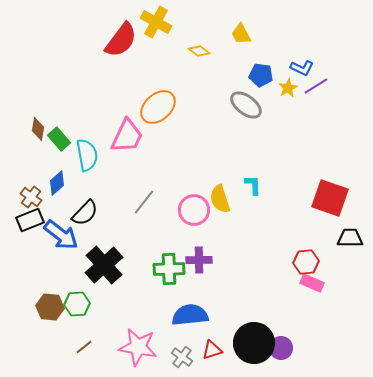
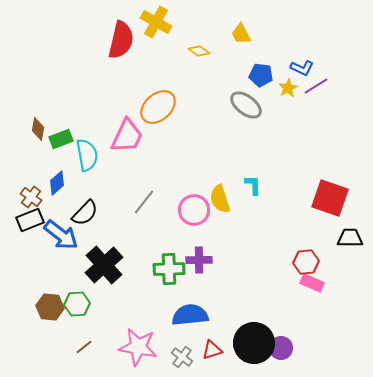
red semicircle: rotated 24 degrees counterclockwise
green rectangle: moved 2 px right; rotated 70 degrees counterclockwise
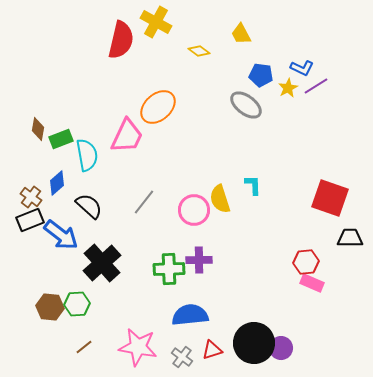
black semicircle: moved 4 px right, 7 px up; rotated 92 degrees counterclockwise
black cross: moved 2 px left, 2 px up
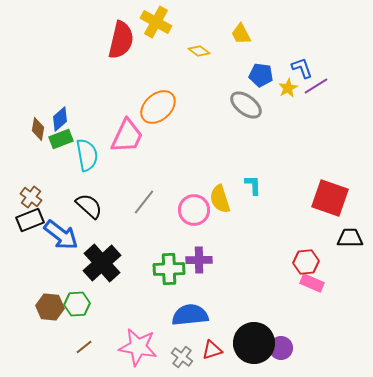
blue L-shape: rotated 135 degrees counterclockwise
blue diamond: moved 3 px right, 64 px up
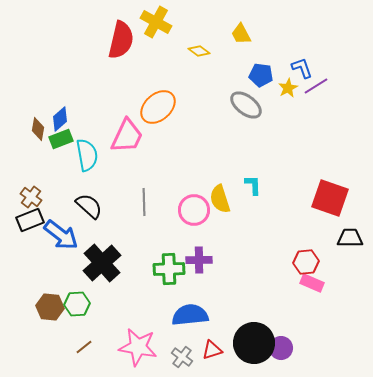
gray line: rotated 40 degrees counterclockwise
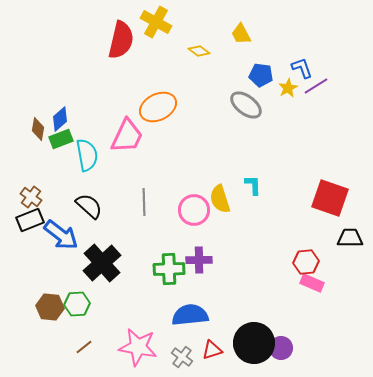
orange ellipse: rotated 15 degrees clockwise
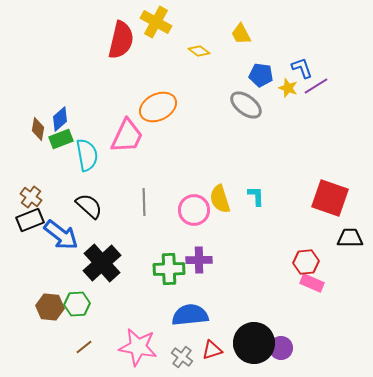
yellow star: rotated 24 degrees counterclockwise
cyan L-shape: moved 3 px right, 11 px down
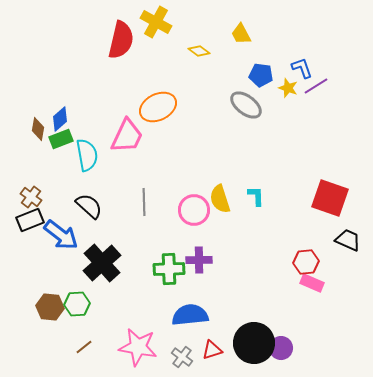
black trapezoid: moved 2 px left, 2 px down; rotated 24 degrees clockwise
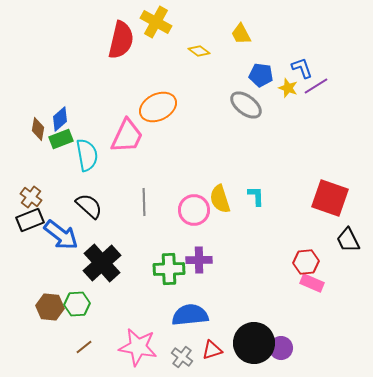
black trapezoid: rotated 140 degrees counterclockwise
